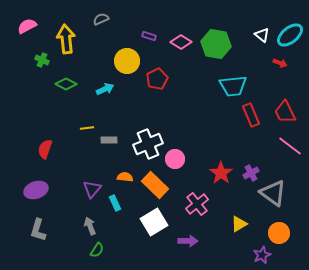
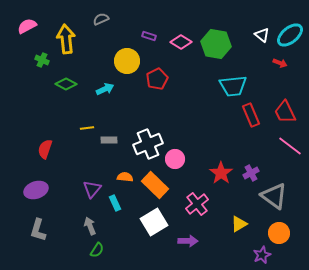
gray triangle: moved 1 px right, 3 px down
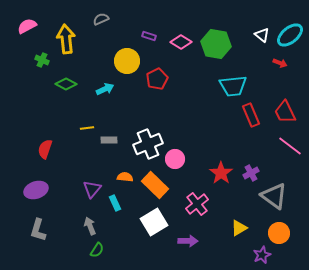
yellow triangle: moved 4 px down
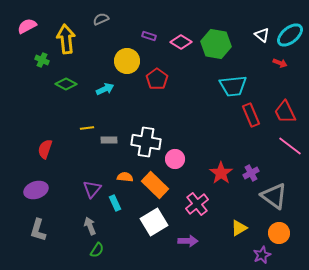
red pentagon: rotated 10 degrees counterclockwise
white cross: moved 2 px left, 2 px up; rotated 32 degrees clockwise
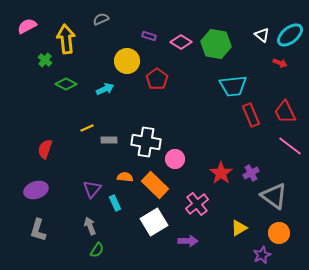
green cross: moved 3 px right; rotated 16 degrees clockwise
yellow line: rotated 16 degrees counterclockwise
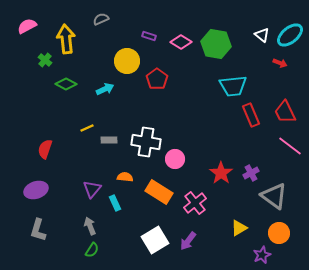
orange rectangle: moved 4 px right, 7 px down; rotated 12 degrees counterclockwise
pink cross: moved 2 px left, 1 px up
white square: moved 1 px right, 18 px down
purple arrow: rotated 126 degrees clockwise
green semicircle: moved 5 px left
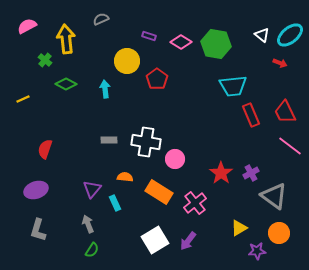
cyan arrow: rotated 72 degrees counterclockwise
yellow line: moved 64 px left, 29 px up
gray arrow: moved 2 px left, 2 px up
purple star: moved 5 px left, 4 px up; rotated 18 degrees clockwise
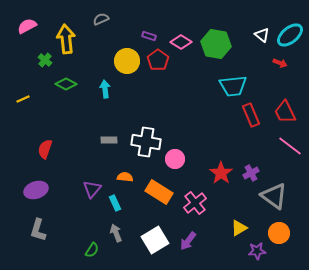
red pentagon: moved 1 px right, 19 px up
gray arrow: moved 28 px right, 9 px down
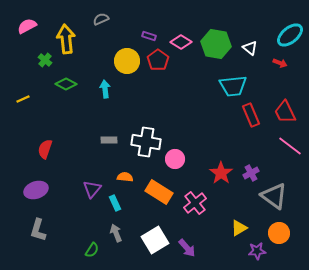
white triangle: moved 12 px left, 13 px down
purple arrow: moved 1 px left, 7 px down; rotated 78 degrees counterclockwise
